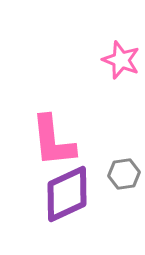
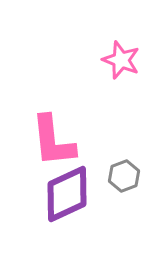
gray hexagon: moved 2 px down; rotated 12 degrees counterclockwise
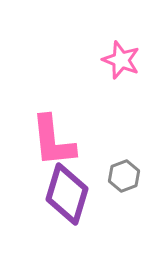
purple diamond: rotated 48 degrees counterclockwise
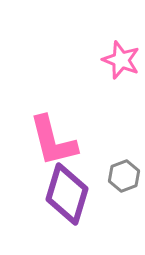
pink L-shape: rotated 8 degrees counterclockwise
